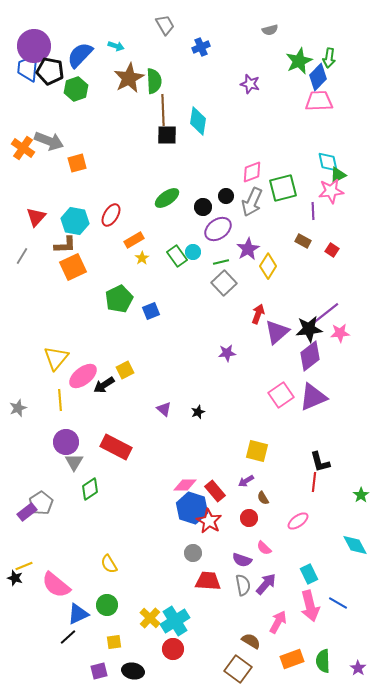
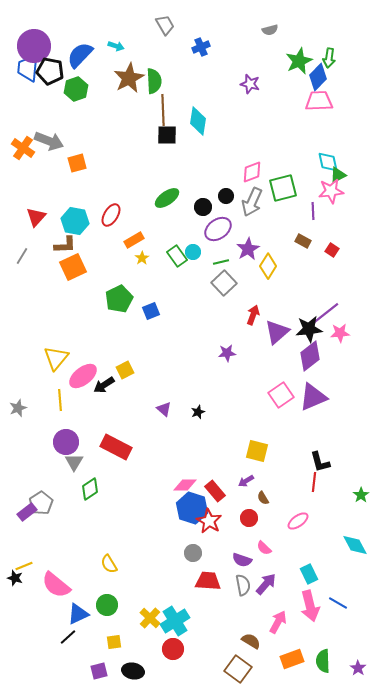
red arrow at (258, 314): moved 5 px left, 1 px down
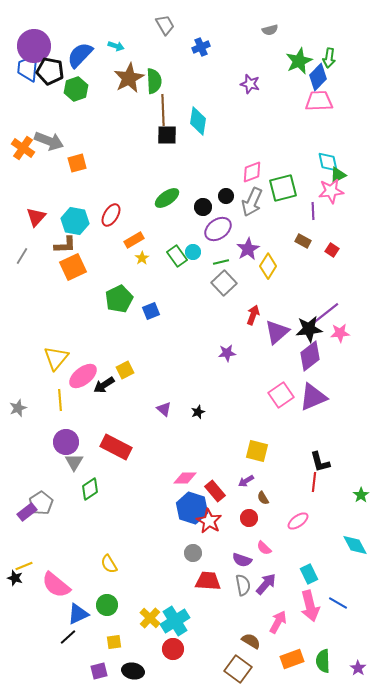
pink diamond at (185, 485): moved 7 px up
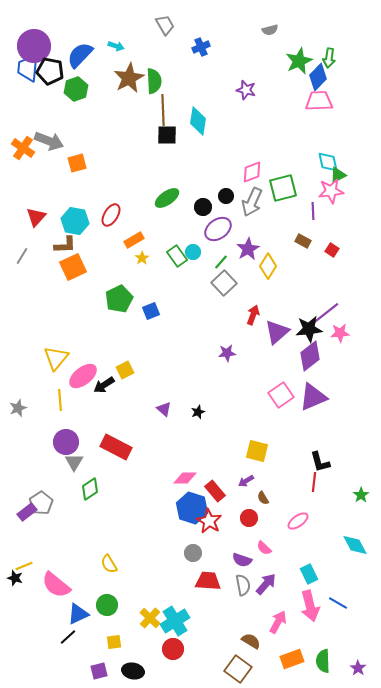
purple star at (250, 84): moved 4 px left, 6 px down
green line at (221, 262): rotated 35 degrees counterclockwise
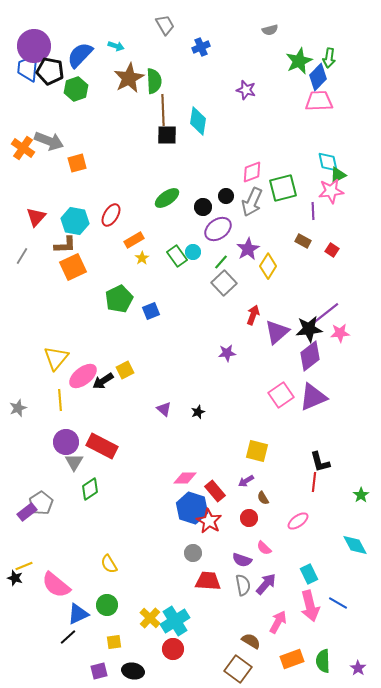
black arrow at (104, 385): moved 1 px left, 4 px up
red rectangle at (116, 447): moved 14 px left, 1 px up
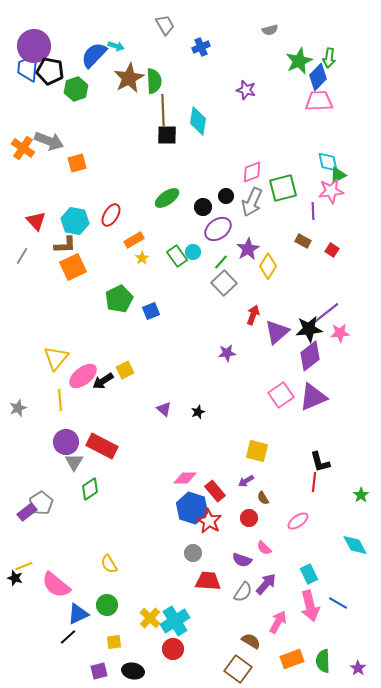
blue semicircle at (80, 55): moved 14 px right
red triangle at (36, 217): moved 4 px down; rotated 25 degrees counterclockwise
gray semicircle at (243, 585): moved 7 px down; rotated 45 degrees clockwise
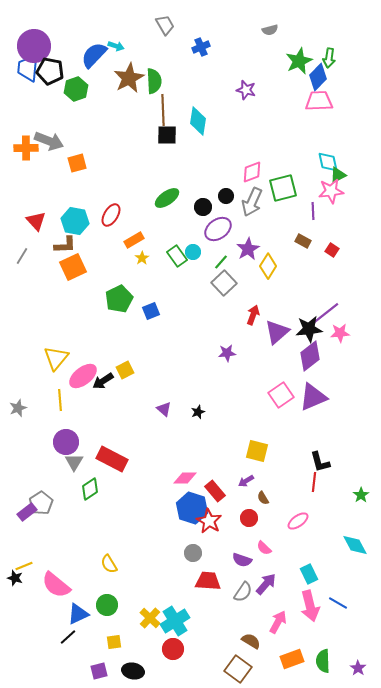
orange cross at (23, 148): moved 3 px right; rotated 35 degrees counterclockwise
red rectangle at (102, 446): moved 10 px right, 13 px down
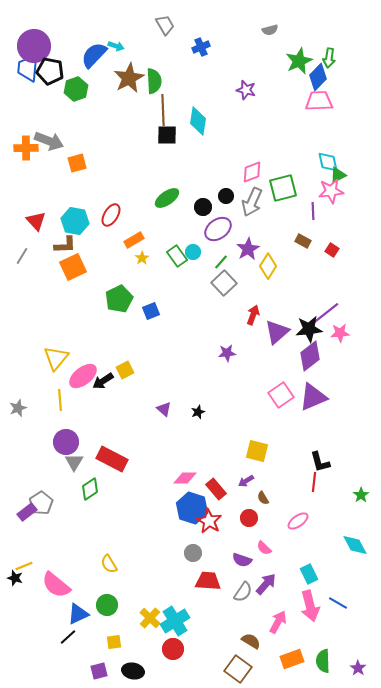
red rectangle at (215, 491): moved 1 px right, 2 px up
